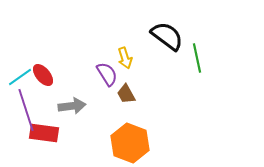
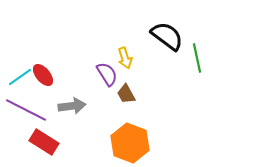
purple line: rotated 45 degrees counterclockwise
red rectangle: moved 9 px down; rotated 24 degrees clockwise
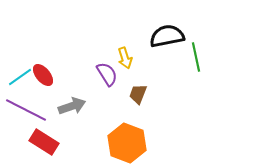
black semicircle: rotated 48 degrees counterclockwise
green line: moved 1 px left, 1 px up
brown trapezoid: moved 12 px right; rotated 50 degrees clockwise
gray arrow: rotated 12 degrees counterclockwise
orange hexagon: moved 3 px left
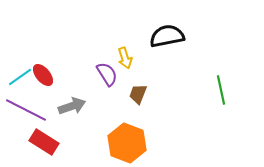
green line: moved 25 px right, 33 px down
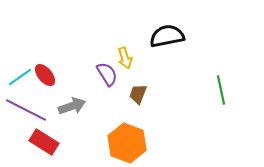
red ellipse: moved 2 px right
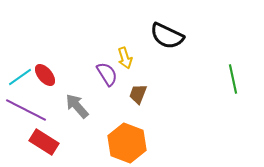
black semicircle: rotated 144 degrees counterclockwise
green line: moved 12 px right, 11 px up
gray arrow: moved 5 px right; rotated 112 degrees counterclockwise
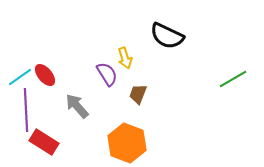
green line: rotated 72 degrees clockwise
purple line: rotated 60 degrees clockwise
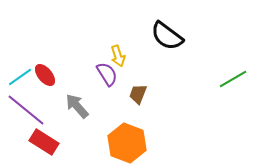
black semicircle: rotated 12 degrees clockwise
yellow arrow: moved 7 px left, 2 px up
purple line: rotated 48 degrees counterclockwise
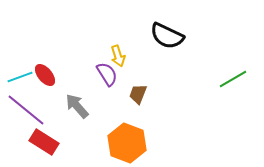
black semicircle: rotated 12 degrees counterclockwise
cyan line: rotated 15 degrees clockwise
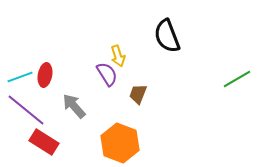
black semicircle: rotated 44 degrees clockwise
red ellipse: rotated 50 degrees clockwise
green line: moved 4 px right
gray arrow: moved 3 px left
orange hexagon: moved 7 px left
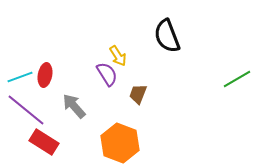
yellow arrow: rotated 15 degrees counterclockwise
